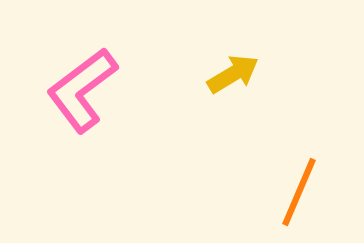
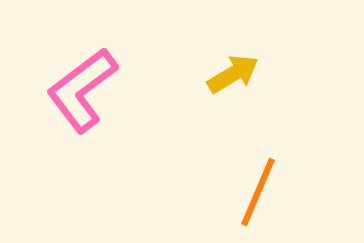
orange line: moved 41 px left
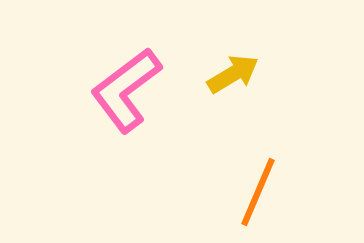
pink L-shape: moved 44 px right
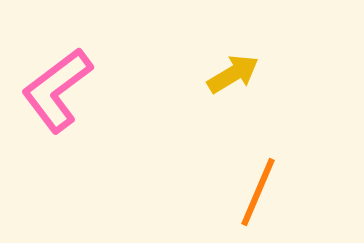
pink L-shape: moved 69 px left
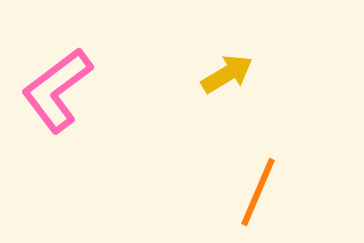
yellow arrow: moved 6 px left
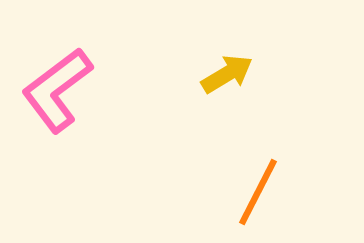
orange line: rotated 4 degrees clockwise
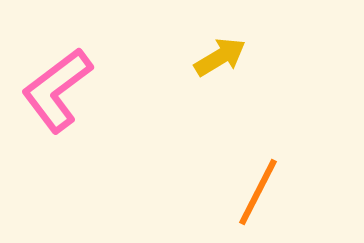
yellow arrow: moved 7 px left, 17 px up
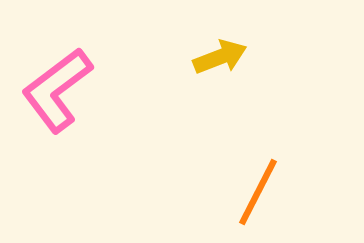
yellow arrow: rotated 10 degrees clockwise
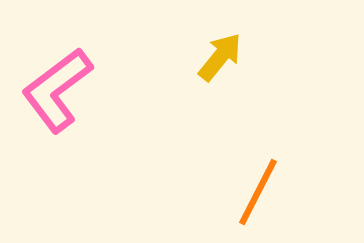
yellow arrow: rotated 30 degrees counterclockwise
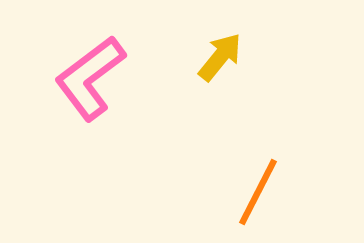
pink L-shape: moved 33 px right, 12 px up
